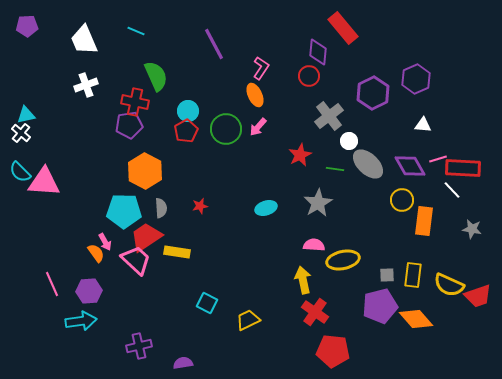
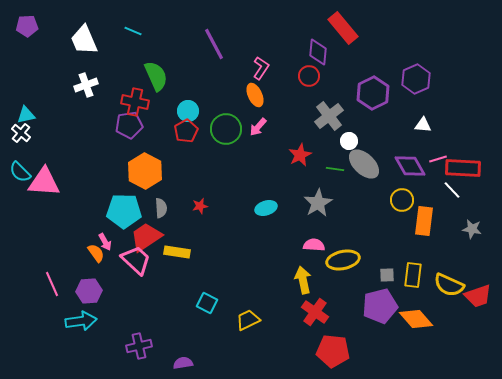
cyan line at (136, 31): moved 3 px left
gray ellipse at (368, 164): moved 4 px left
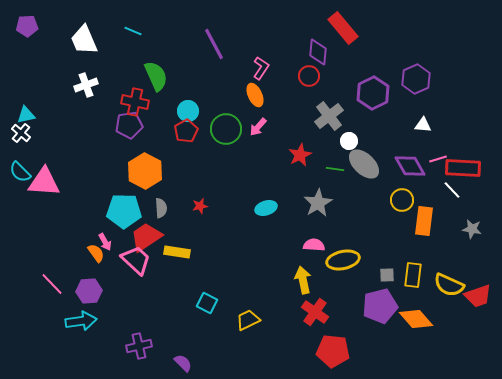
pink line at (52, 284): rotated 20 degrees counterclockwise
purple semicircle at (183, 363): rotated 54 degrees clockwise
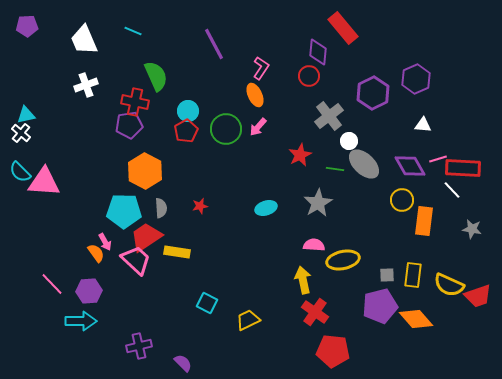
cyan arrow at (81, 321): rotated 8 degrees clockwise
